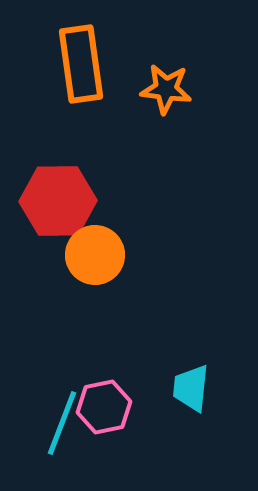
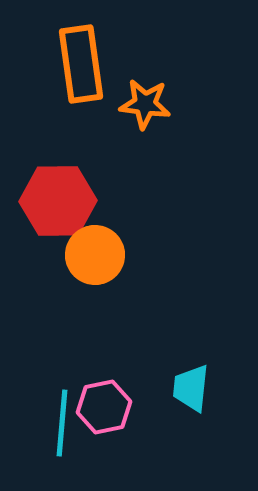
orange star: moved 21 px left, 15 px down
cyan line: rotated 16 degrees counterclockwise
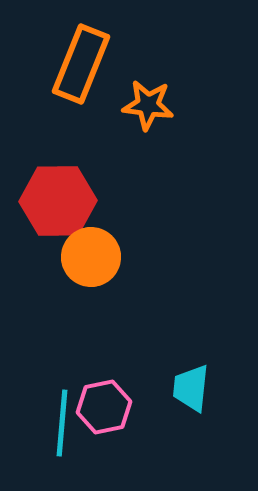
orange rectangle: rotated 30 degrees clockwise
orange star: moved 3 px right, 1 px down
orange circle: moved 4 px left, 2 px down
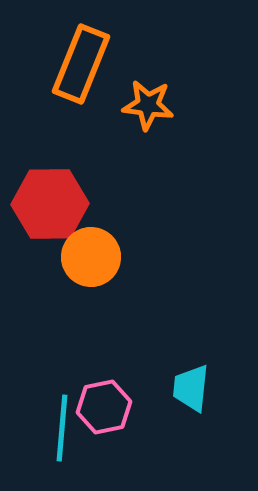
red hexagon: moved 8 px left, 3 px down
cyan line: moved 5 px down
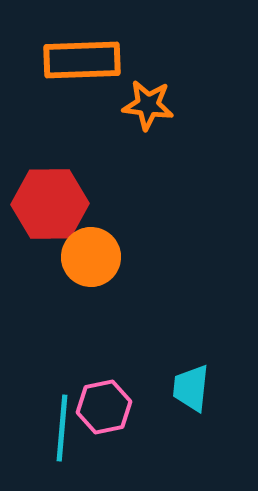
orange rectangle: moved 1 px right, 4 px up; rotated 66 degrees clockwise
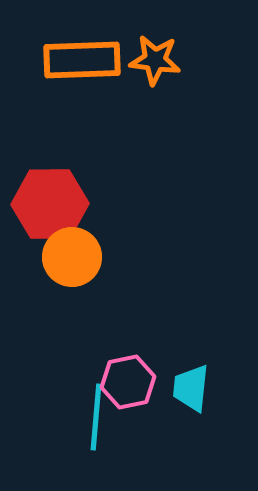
orange star: moved 7 px right, 45 px up
orange circle: moved 19 px left
pink hexagon: moved 24 px right, 25 px up
cyan line: moved 34 px right, 11 px up
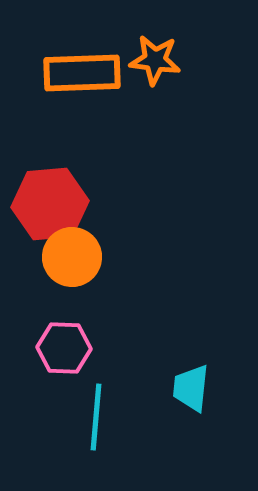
orange rectangle: moved 13 px down
red hexagon: rotated 4 degrees counterclockwise
pink hexagon: moved 64 px left, 34 px up; rotated 14 degrees clockwise
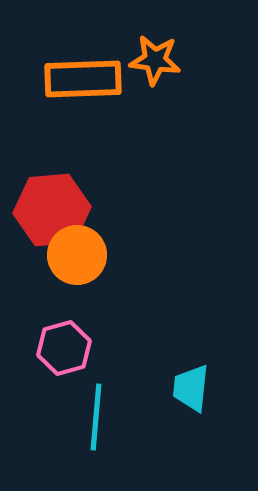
orange rectangle: moved 1 px right, 6 px down
red hexagon: moved 2 px right, 6 px down
orange circle: moved 5 px right, 2 px up
pink hexagon: rotated 18 degrees counterclockwise
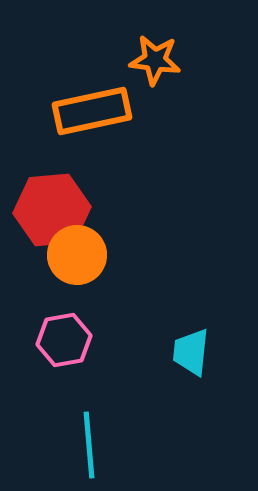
orange rectangle: moved 9 px right, 32 px down; rotated 10 degrees counterclockwise
pink hexagon: moved 8 px up; rotated 6 degrees clockwise
cyan trapezoid: moved 36 px up
cyan line: moved 7 px left, 28 px down; rotated 10 degrees counterclockwise
